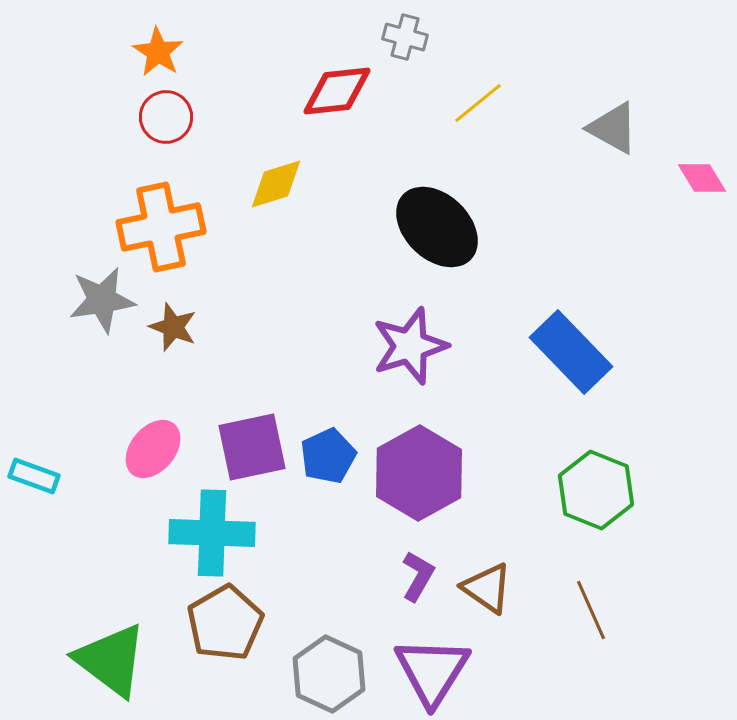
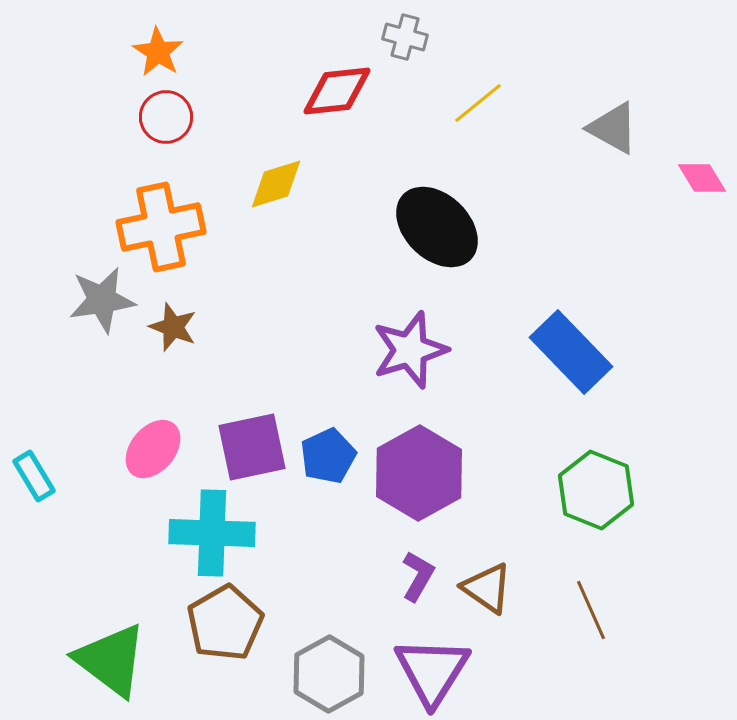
purple star: moved 4 px down
cyan rectangle: rotated 39 degrees clockwise
gray hexagon: rotated 6 degrees clockwise
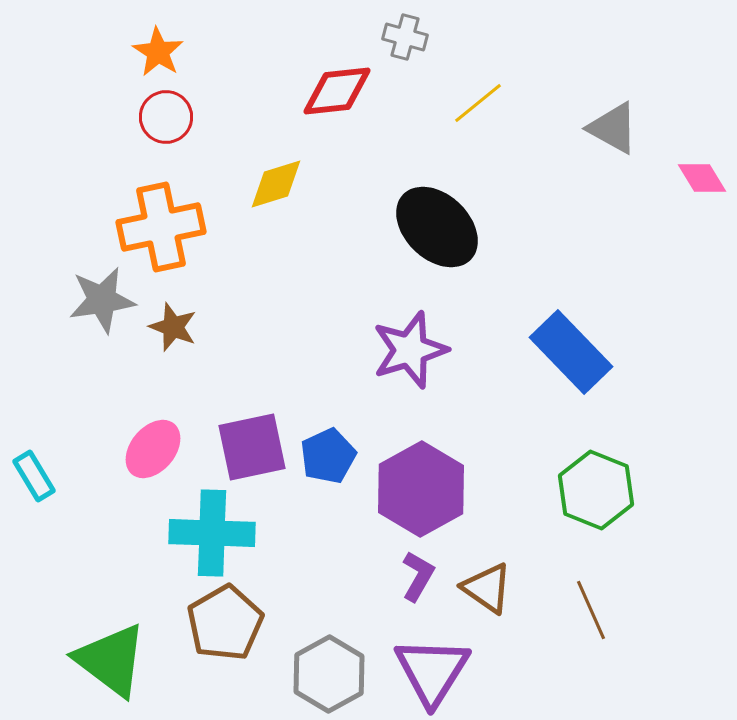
purple hexagon: moved 2 px right, 16 px down
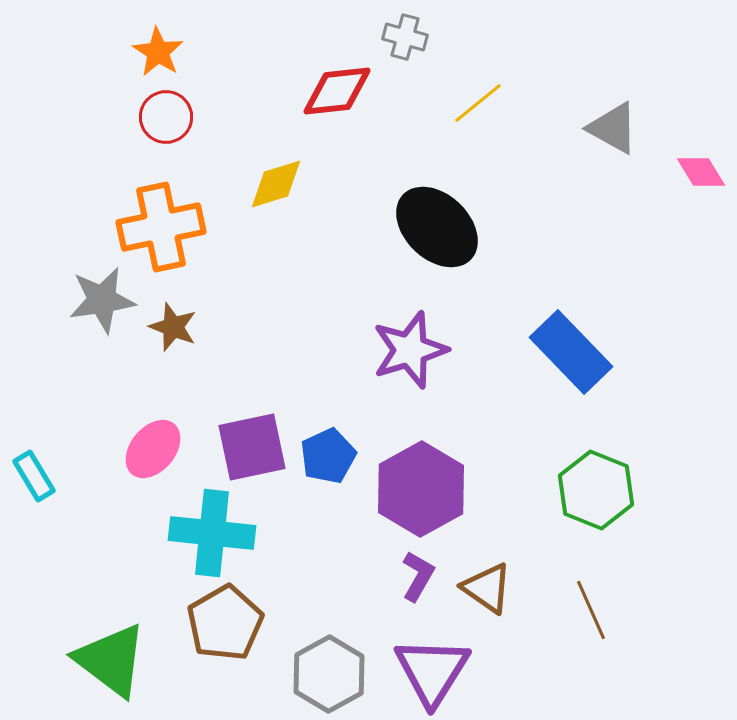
pink diamond: moved 1 px left, 6 px up
cyan cross: rotated 4 degrees clockwise
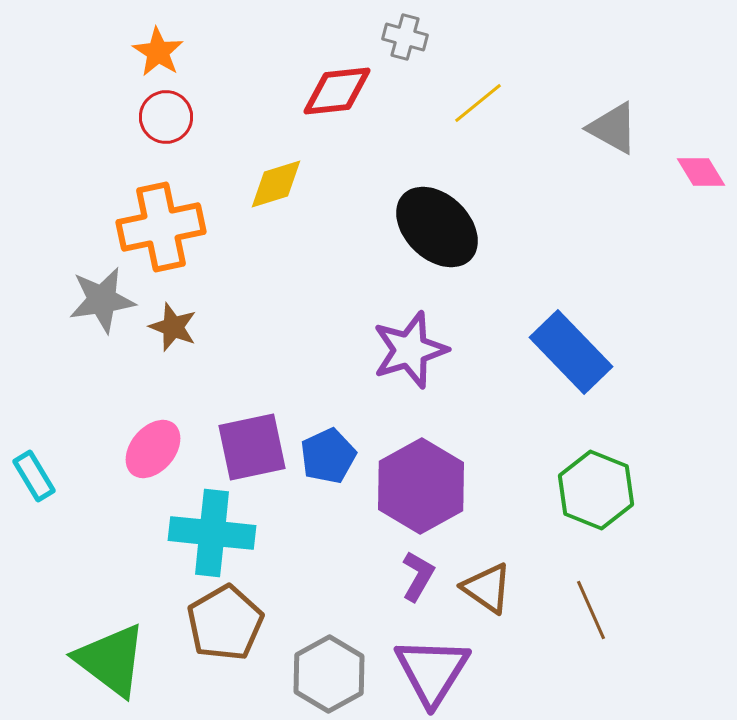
purple hexagon: moved 3 px up
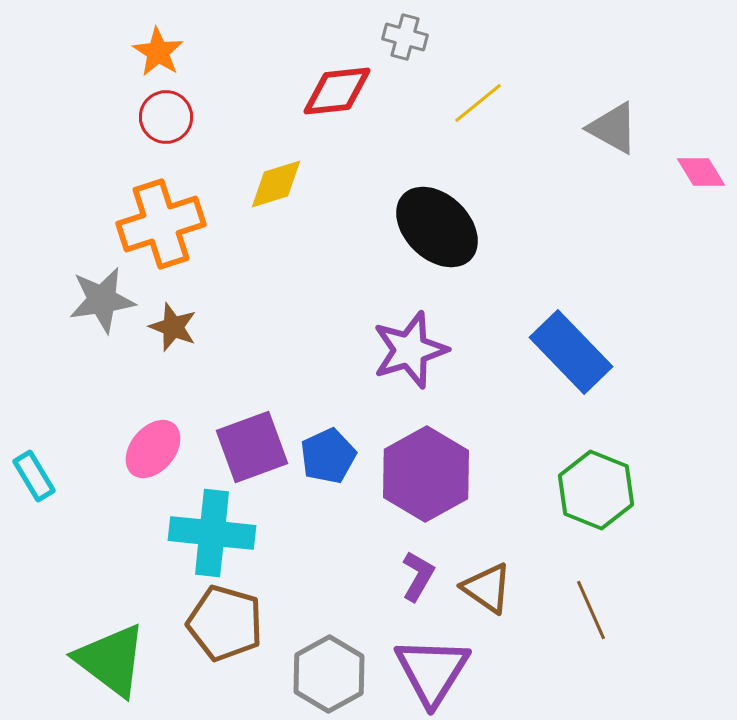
orange cross: moved 3 px up; rotated 6 degrees counterclockwise
purple square: rotated 8 degrees counterclockwise
purple hexagon: moved 5 px right, 12 px up
brown pentagon: rotated 26 degrees counterclockwise
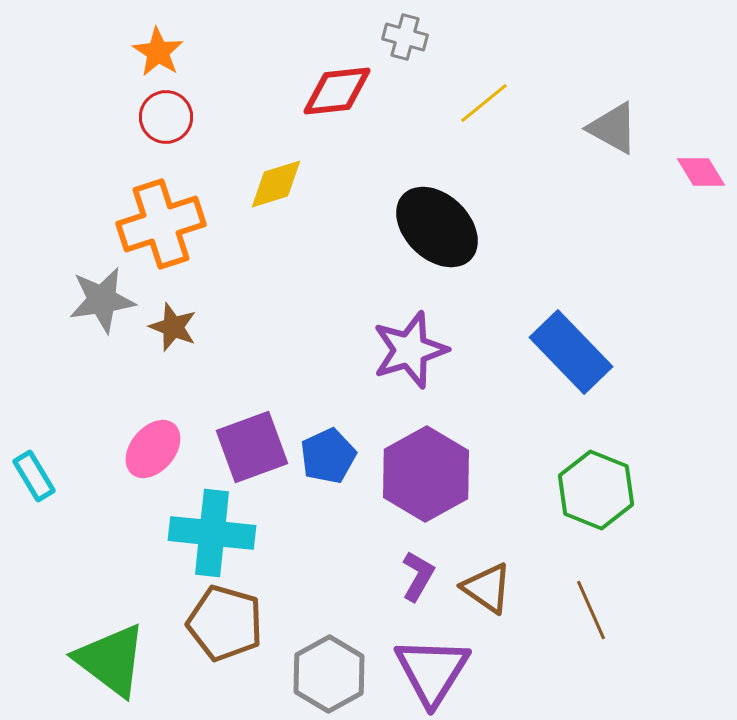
yellow line: moved 6 px right
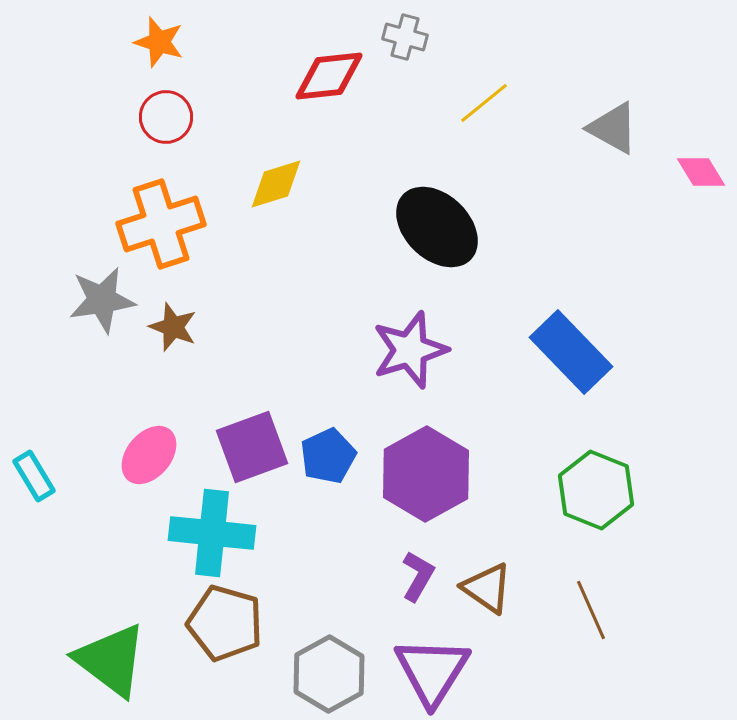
orange star: moved 1 px right, 10 px up; rotated 15 degrees counterclockwise
red diamond: moved 8 px left, 15 px up
pink ellipse: moved 4 px left, 6 px down
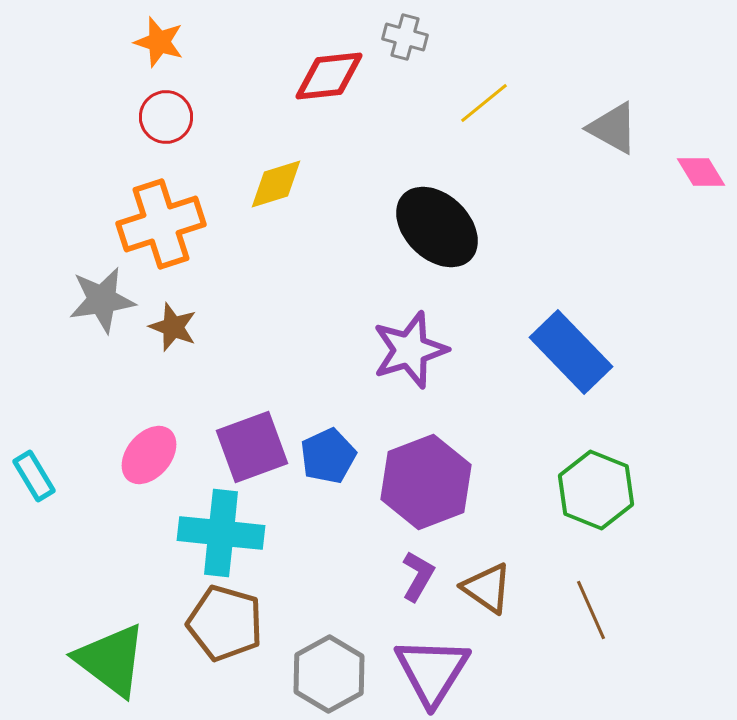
purple hexagon: moved 8 px down; rotated 8 degrees clockwise
cyan cross: moved 9 px right
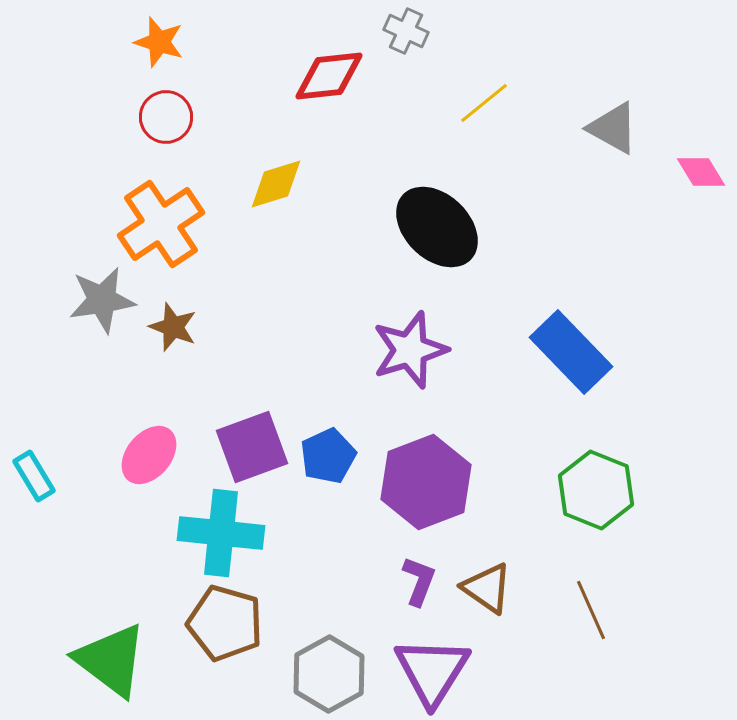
gray cross: moved 1 px right, 6 px up; rotated 9 degrees clockwise
orange cross: rotated 16 degrees counterclockwise
purple L-shape: moved 1 px right, 5 px down; rotated 9 degrees counterclockwise
